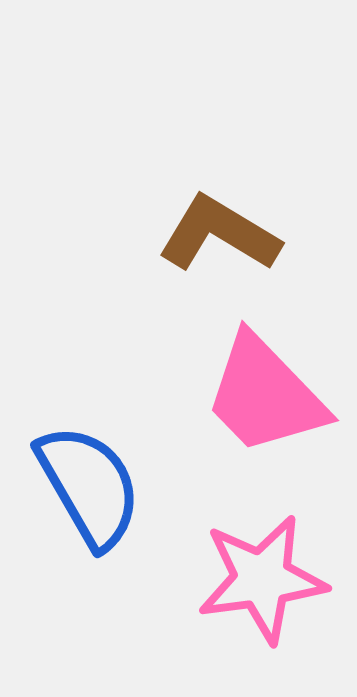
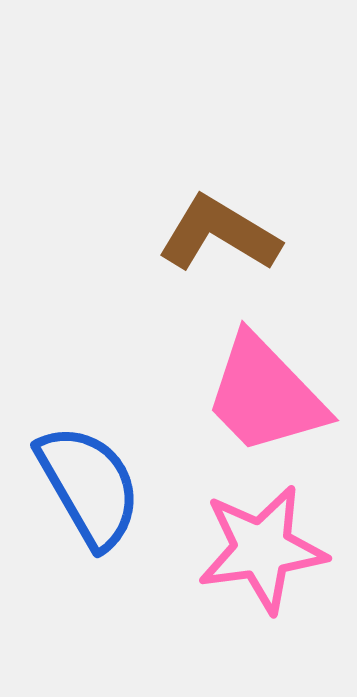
pink star: moved 30 px up
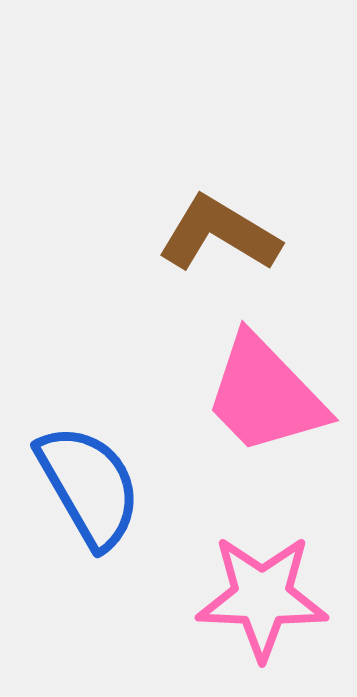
pink star: moved 48 px down; rotated 10 degrees clockwise
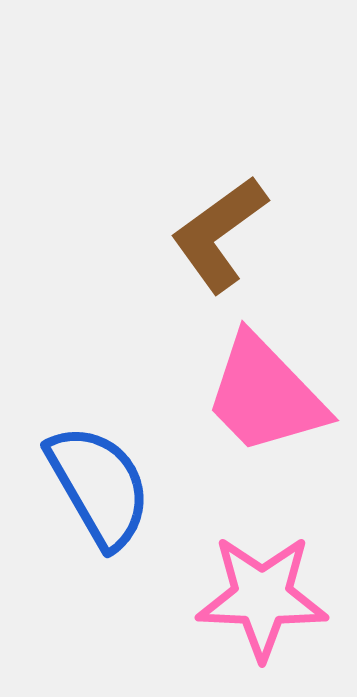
brown L-shape: rotated 67 degrees counterclockwise
blue semicircle: moved 10 px right
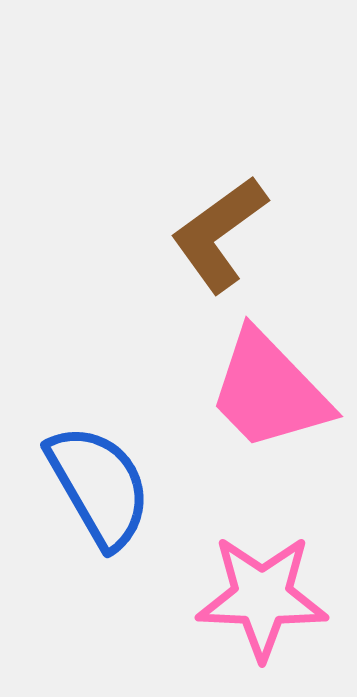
pink trapezoid: moved 4 px right, 4 px up
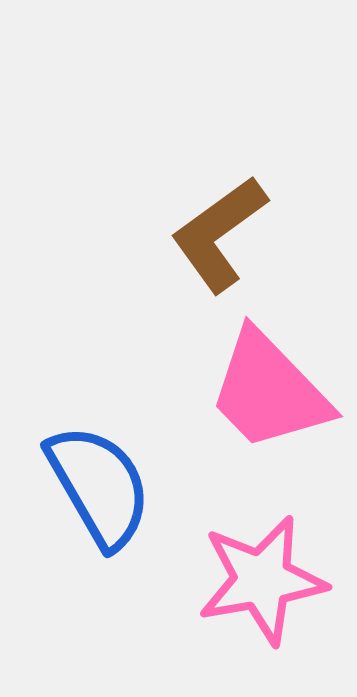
pink star: moved 17 px up; rotated 12 degrees counterclockwise
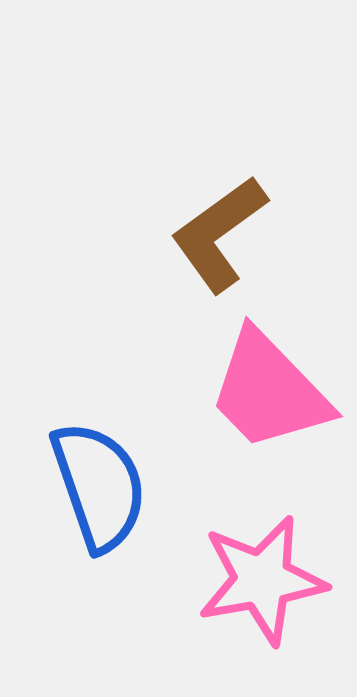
blue semicircle: rotated 11 degrees clockwise
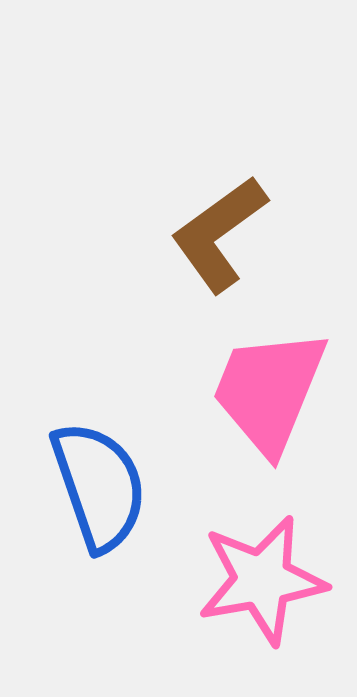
pink trapezoid: rotated 66 degrees clockwise
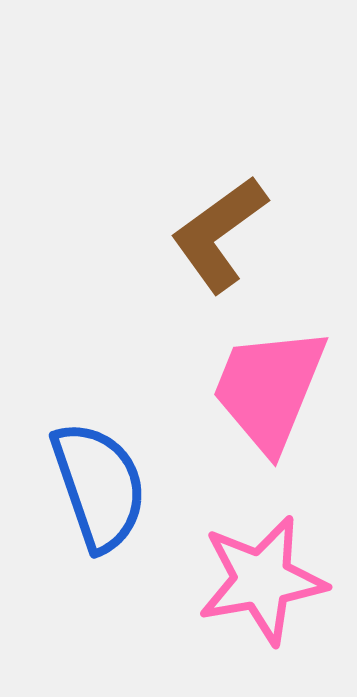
pink trapezoid: moved 2 px up
